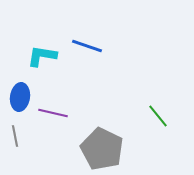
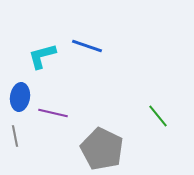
cyan L-shape: rotated 24 degrees counterclockwise
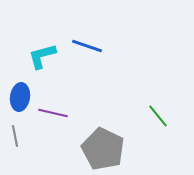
gray pentagon: moved 1 px right
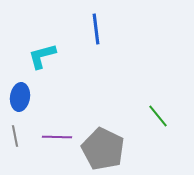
blue line: moved 9 px right, 17 px up; rotated 64 degrees clockwise
purple line: moved 4 px right, 24 px down; rotated 12 degrees counterclockwise
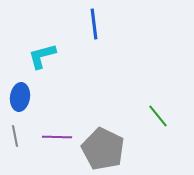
blue line: moved 2 px left, 5 px up
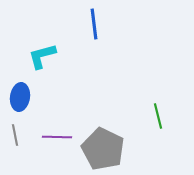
green line: rotated 25 degrees clockwise
gray line: moved 1 px up
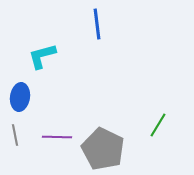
blue line: moved 3 px right
green line: moved 9 px down; rotated 45 degrees clockwise
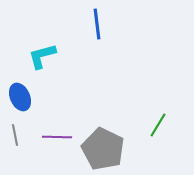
blue ellipse: rotated 32 degrees counterclockwise
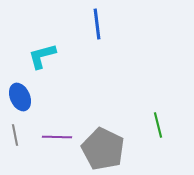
green line: rotated 45 degrees counterclockwise
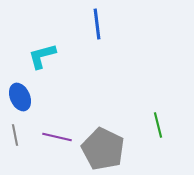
purple line: rotated 12 degrees clockwise
